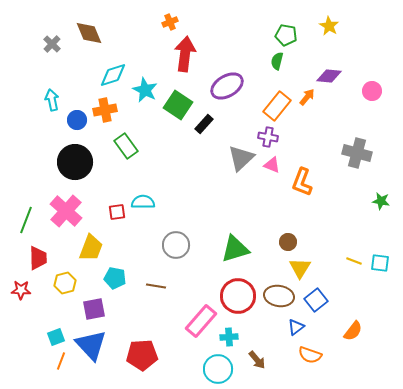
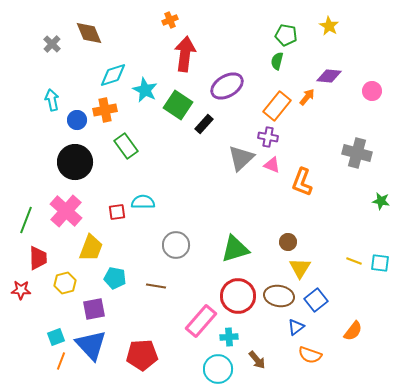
orange cross at (170, 22): moved 2 px up
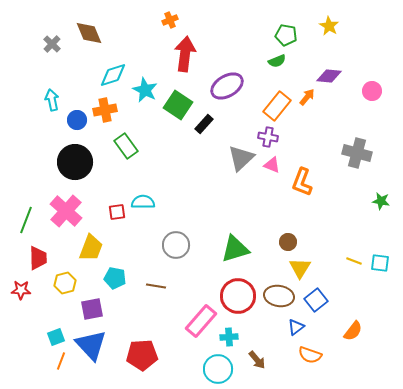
green semicircle at (277, 61): rotated 126 degrees counterclockwise
purple square at (94, 309): moved 2 px left
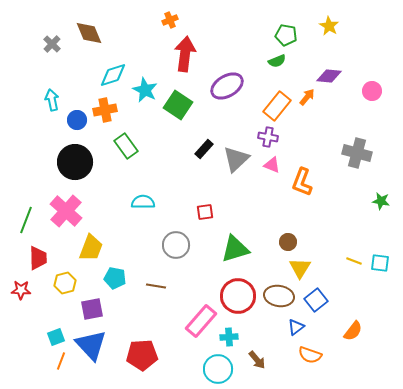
black rectangle at (204, 124): moved 25 px down
gray triangle at (241, 158): moved 5 px left, 1 px down
red square at (117, 212): moved 88 px right
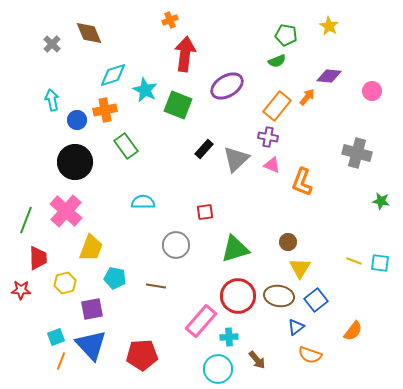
green square at (178, 105): rotated 12 degrees counterclockwise
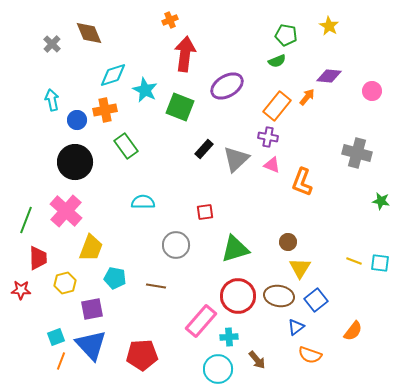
green square at (178, 105): moved 2 px right, 2 px down
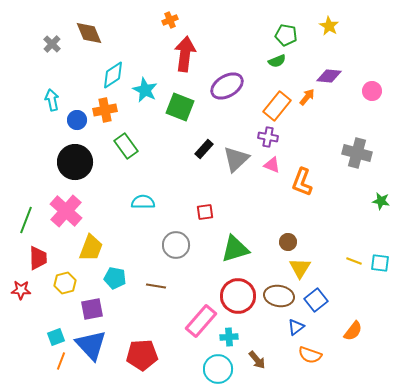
cyan diamond at (113, 75): rotated 16 degrees counterclockwise
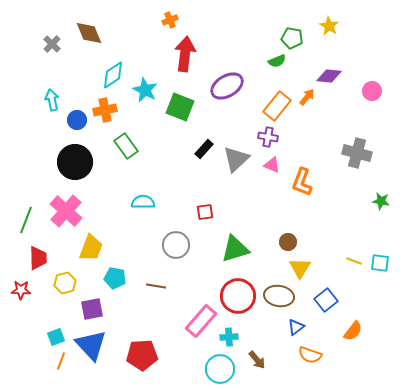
green pentagon at (286, 35): moved 6 px right, 3 px down
blue square at (316, 300): moved 10 px right
cyan circle at (218, 369): moved 2 px right
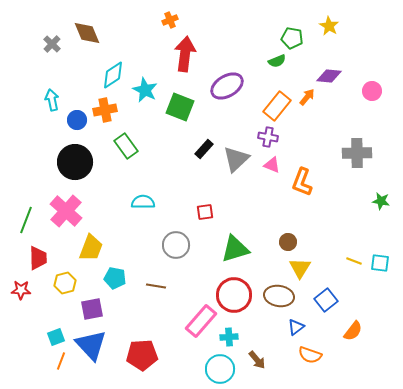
brown diamond at (89, 33): moved 2 px left
gray cross at (357, 153): rotated 16 degrees counterclockwise
red circle at (238, 296): moved 4 px left, 1 px up
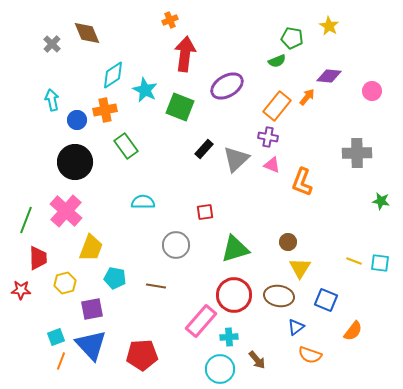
blue square at (326, 300): rotated 30 degrees counterclockwise
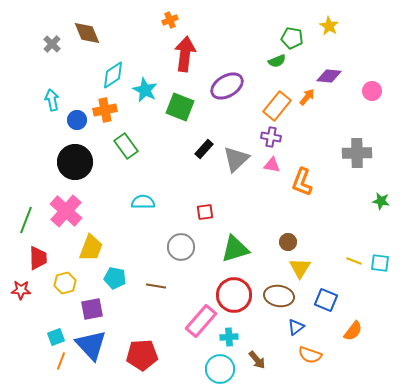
purple cross at (268, 137): moved 3 px right
pink triangle at (272, 165): rotated 12 degrees counterclockwise
gray circle at (176, 245): moved 5 px right, 2 px down
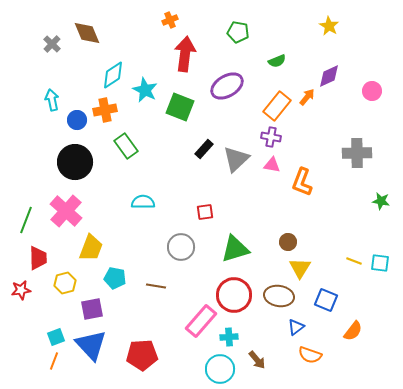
green pentagon at (292, 38): moved 54 px left, 6 px up
purple diamond at (329, 76): rotated 30 degrees counterclockwise
red star at (21, 290): rotated 12 degrees counterclockwise
orange line at (61, 361): moved 7 px left
